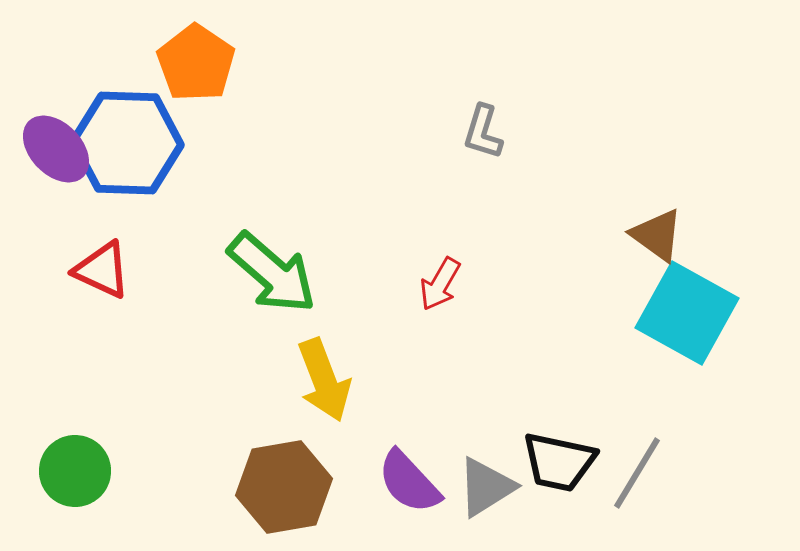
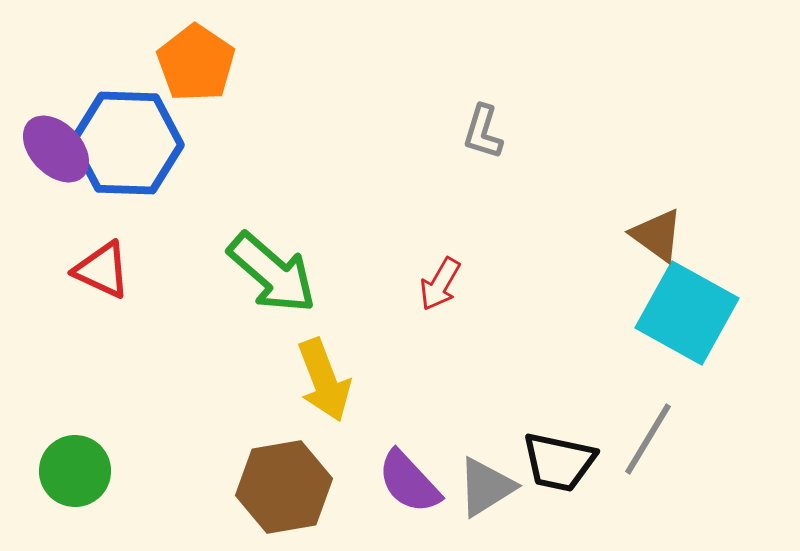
gray line: moved 11 px right, 34 px up
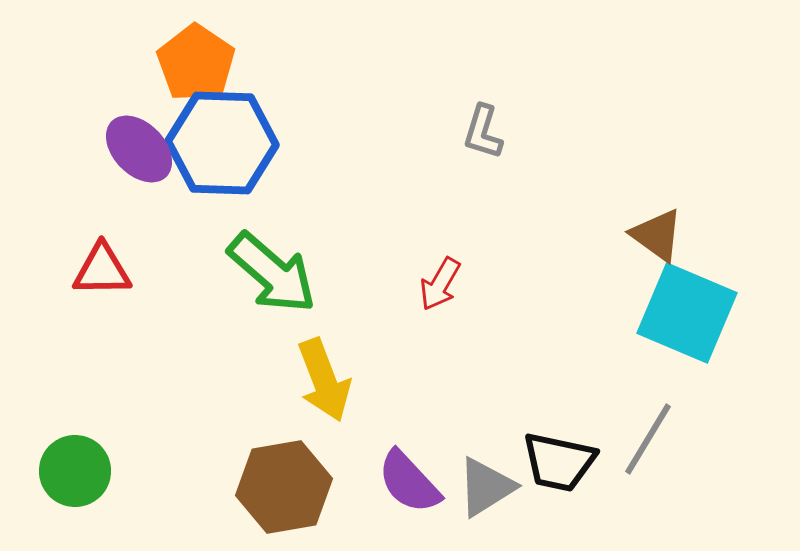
blue hexagon: moved 95 px right
purple ellipse: moved 83 px right
red triangle: rotated 26 degrees counterclockwise
cyan square: rotated 6 degrees counterclockwise
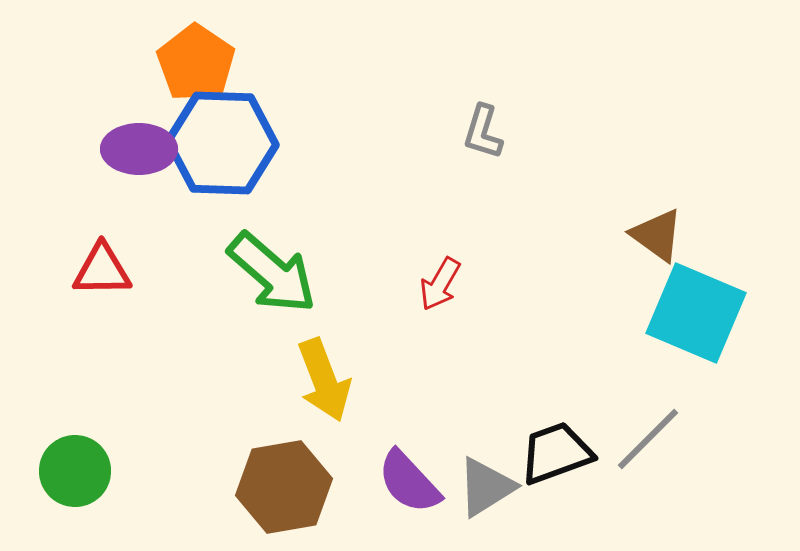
purple ellipse: rotated 46 degrees counterclockwise
cyan square: moved 9 px right
gray line: rotated 14 degrees clockwise
black trapezoid: moved 3 px left, 9 px up; rotated 148 degrees clockwise
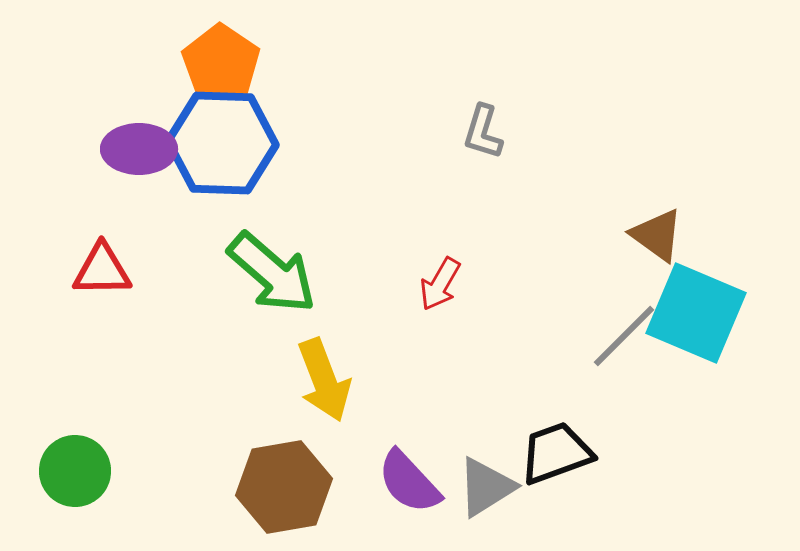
orange pentagon: moved 25 px right
gray line: moved 24 px left, 103 px up
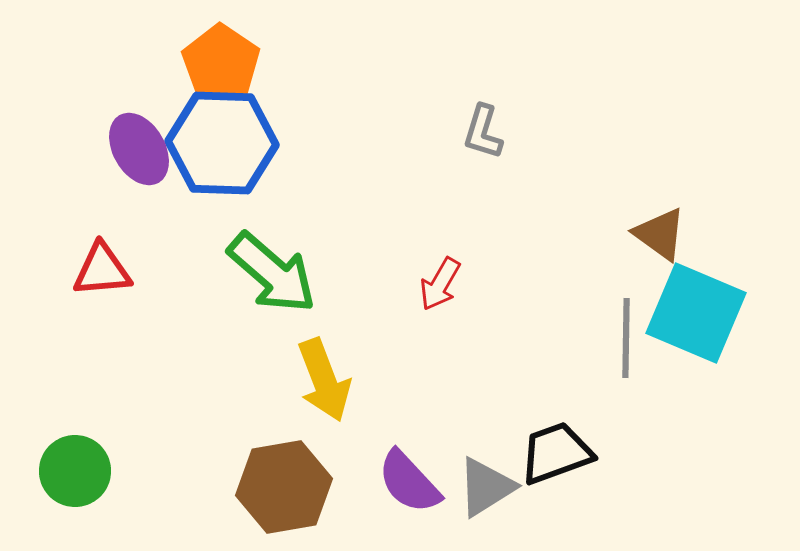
purple ellipse: rotated 60 degrees clockwise
brown triangle: moved 3 px right, 1 px up
red triangle: rotated 4 degrees counterclockwise
gray line: moved 2 px right, 2 px down; rotated 44 degrees counterclockwise
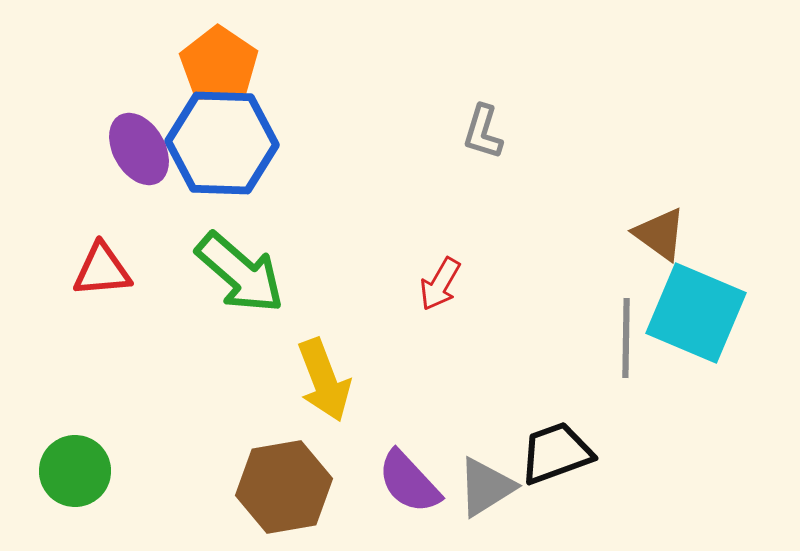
orange pentagon: moved 2 px left, 2 px down
green arrow: moved 32 px left
